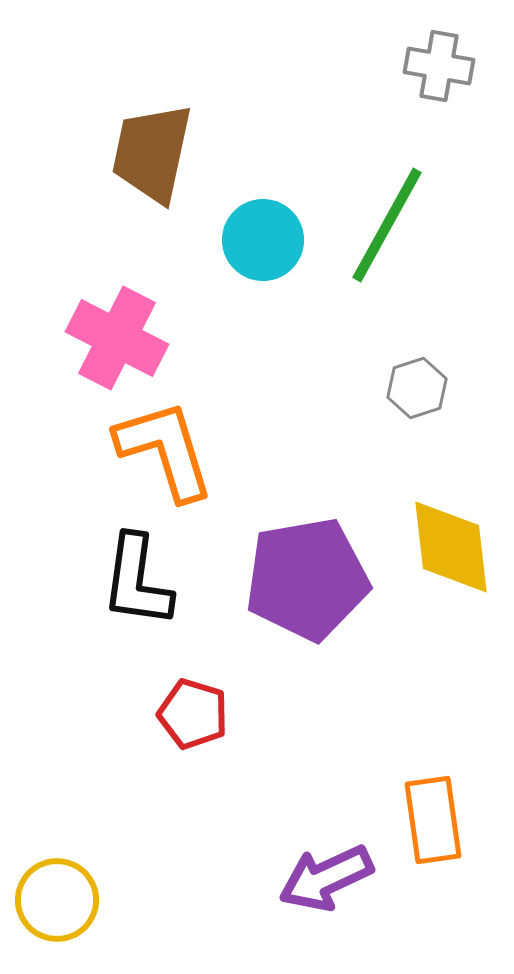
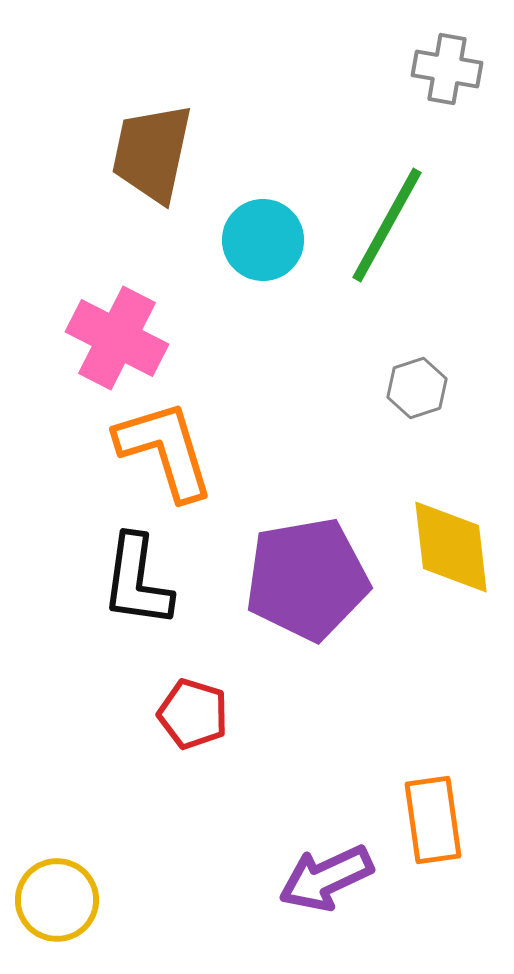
gray cross: moved 8 px right, 3 px down
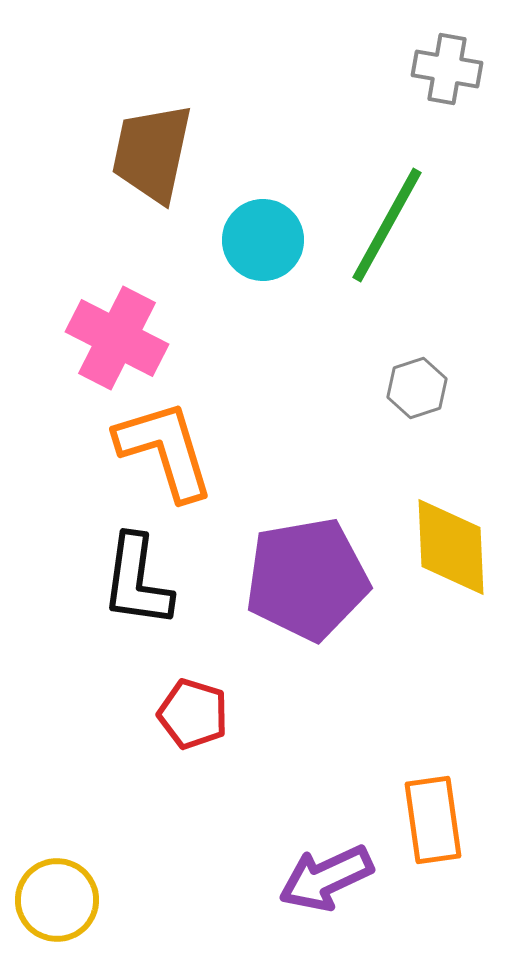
yellow diamond: rotated 4 degrees clockwise
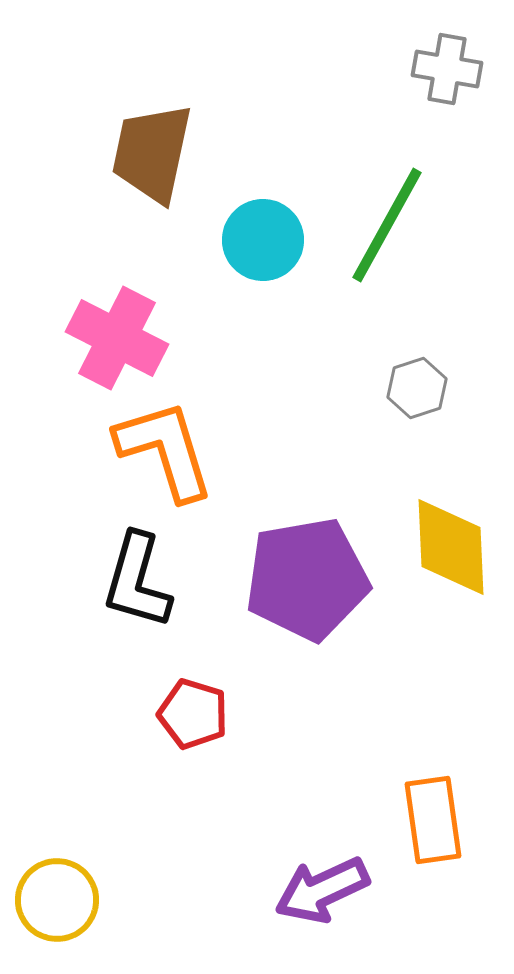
black L-shape: rotated 8 degrees clockwise
purple arrow: moved 4 px left, 12 px down
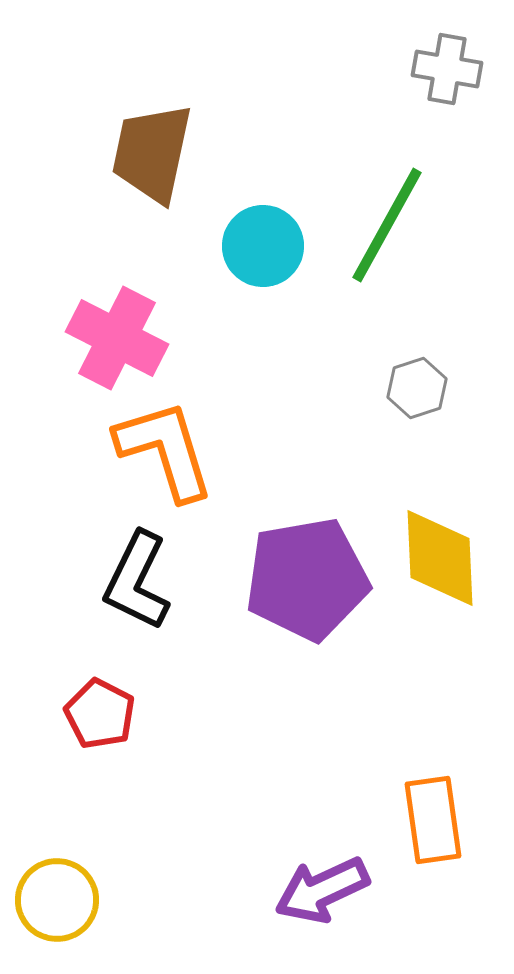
cyan circle: moved 6 px down
yellow diamond: moved 11 px left, 11 px down
black L-shape: rotated 10 degrees clockwise
red pentagon: moved 93 px left; rotated 10 degrees clockwise
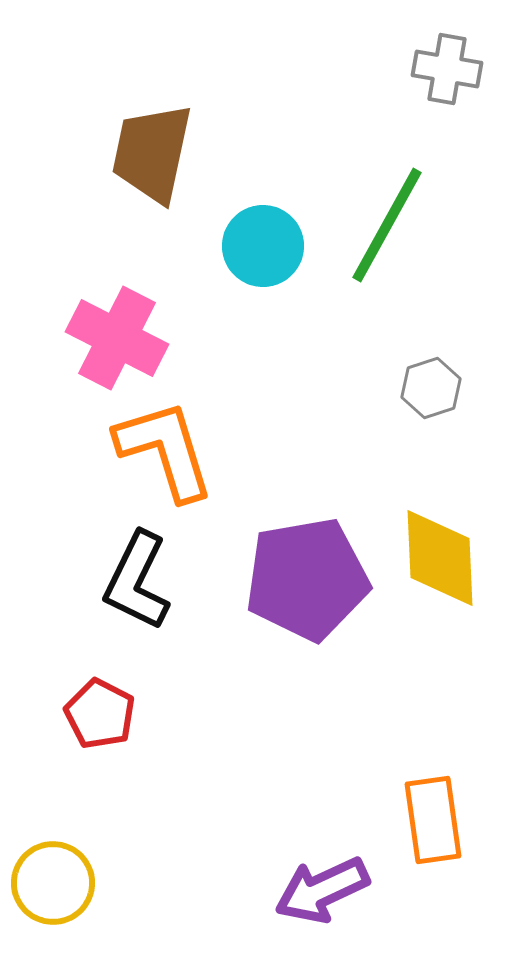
gray hexagon: moved 14 px right
yellow circle: moved 4 px left, 17 px up
